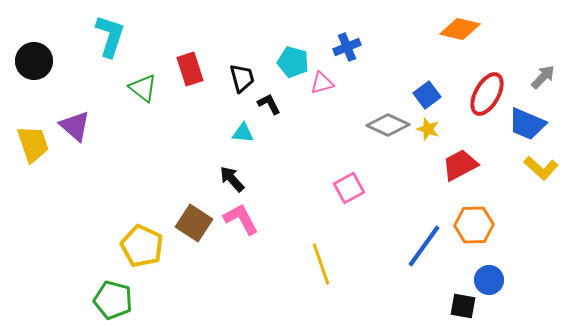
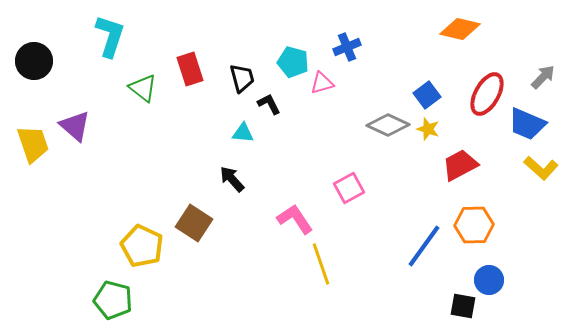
pink L-shape: moved 54 px right; rotated 6 degrees counterclockwise
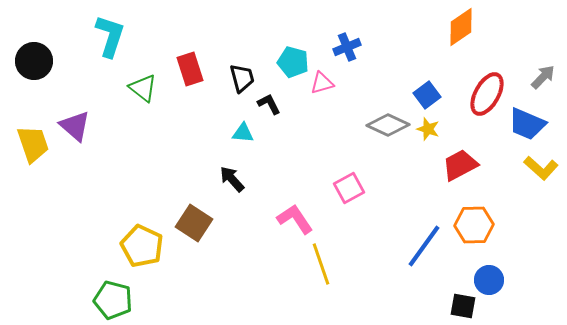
orange diamond: moved 1 px right, 2 px up; rotated 48 degrees counterclockwise
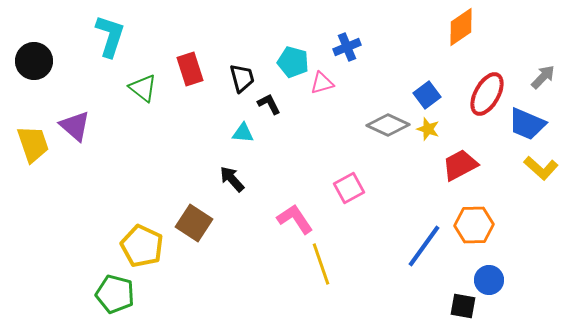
green pentagon: moved 2 px right, 6 px up
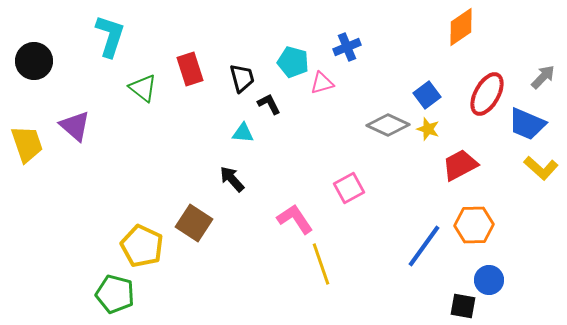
yellow trapezoid: moved 6 px left
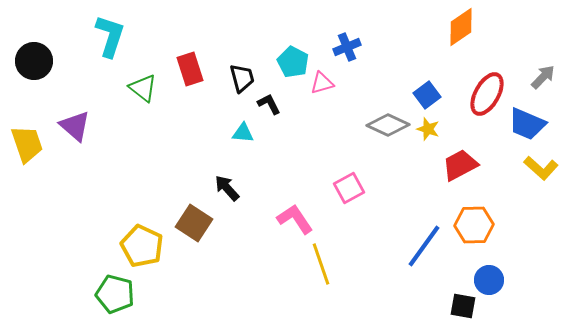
cyan pentagon: rotated 12 degrees clockwise
black arrow: moved 5 px left, 9 px down
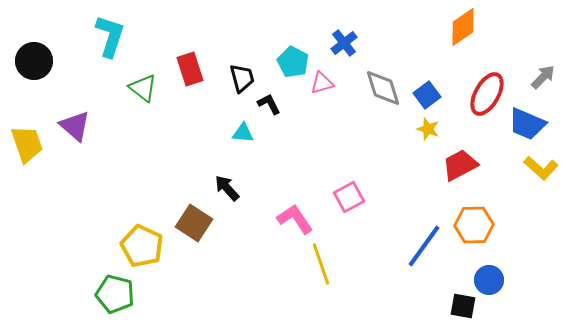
orange diamond: moved 2 px right
blue cross: moved 3 px left, 4 px up; rotated 16 degrees counterclockwise
gray diamond: moved 5 px left, 37 px up; rotated 48 degrees clockwise
pink square: moved 9 px down
